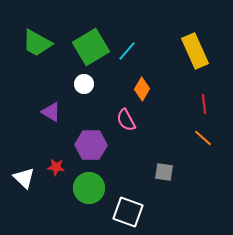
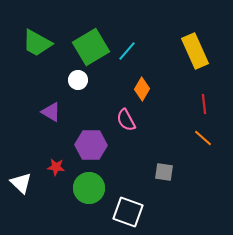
white circle: moved 6 px left, 4 px up
white triangle: moved 3 px left, 5 px down
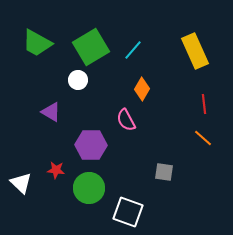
cyan line: moved 6 px right, 1 px up
red star: moved 3 px down
